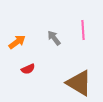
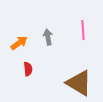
gray arrow: moved 6 px left, 1 px up; rotated 28 degrees clockwise
orange arrow: moved 2 px right, 1 px down
red semicircle: rotated 72 degrees counterclockwise
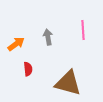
orange arrow: moved 3 px left, 1 px down
brown triangle: moved 11 px left; rotated 16 degrees counterclockwise
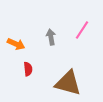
pink line: moved 1 px left; rotated 36 degrees clockwise
gray arrow: moved 3 px right
orange arrow: rotated 60 degrees clockwise
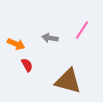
gray arrow: moved 1 px left, 1 px down; rotated 70 degrees counterclockwise
red semicircle: moved 1 px left, 4 px up; rotated 24 degrees counterclockwise
brown triangle: moved 2 px up
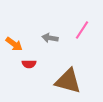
orange arrow: moved 2 px left; rotated 12 degrees clockwise
red semicircle: moved 2 px right, 1 px up; rotated 120 degrees clockwise
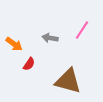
red semicircle: rotated 56 degrees counterclockwise
